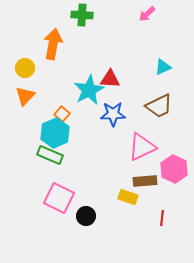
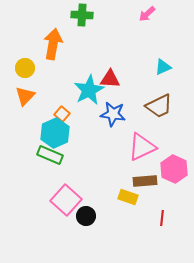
blue star: rotated 10 degrees clockwise
pink square: moved 7 px right, 2 px down; rotated 16 degrees clockwise
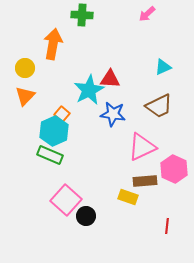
cyan hexagon: moved 1 px left, 2 px up
red line: moved 5 px right, 8 px down
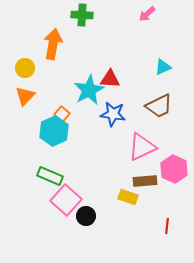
green rectangle: moved 21 px down
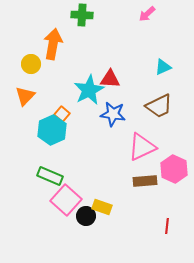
yellow circle: moved 6 px right, 4 px up
cyan hexagon: moved 2 px left, 1 px up
yellow rectangle: moved 26 px left, 10 px down
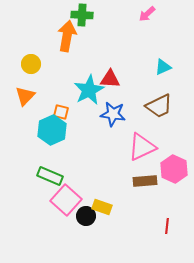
orange arrow: moved 14 px right, 8 px up
orange square: moved 1 px left, 2 px up; rotated 28 degrees counterclockwise
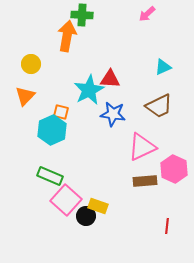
yellow rectangle: moved 4 px left, 1 px up
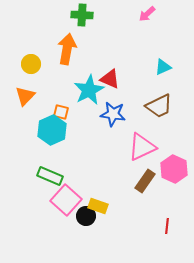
orange arrow: moved 13 px down
red triangle: rotated 20 degrees clockwise
brown rectangle: rotated 50 degrees counterclockwise
